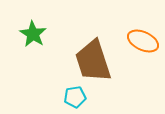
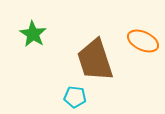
brown trapezoid: moved 2 px right, 1 px up
cyan pentagon: rotated 15 degrees clockwise
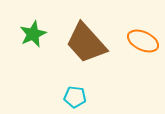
green star: rotated 16 degrees clockwise
brown trapezoid: moved 9 px left, 17 px up; rotated 24 degrees counterclockwise
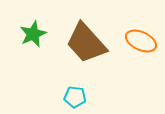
orange ellipse: moved 2 px left
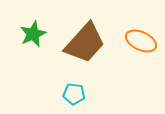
brown trapezoid: moved 1 px left; rotated 96 degrees counterclockwise
cyan pentagon: moved 1 px left, 3 px up
